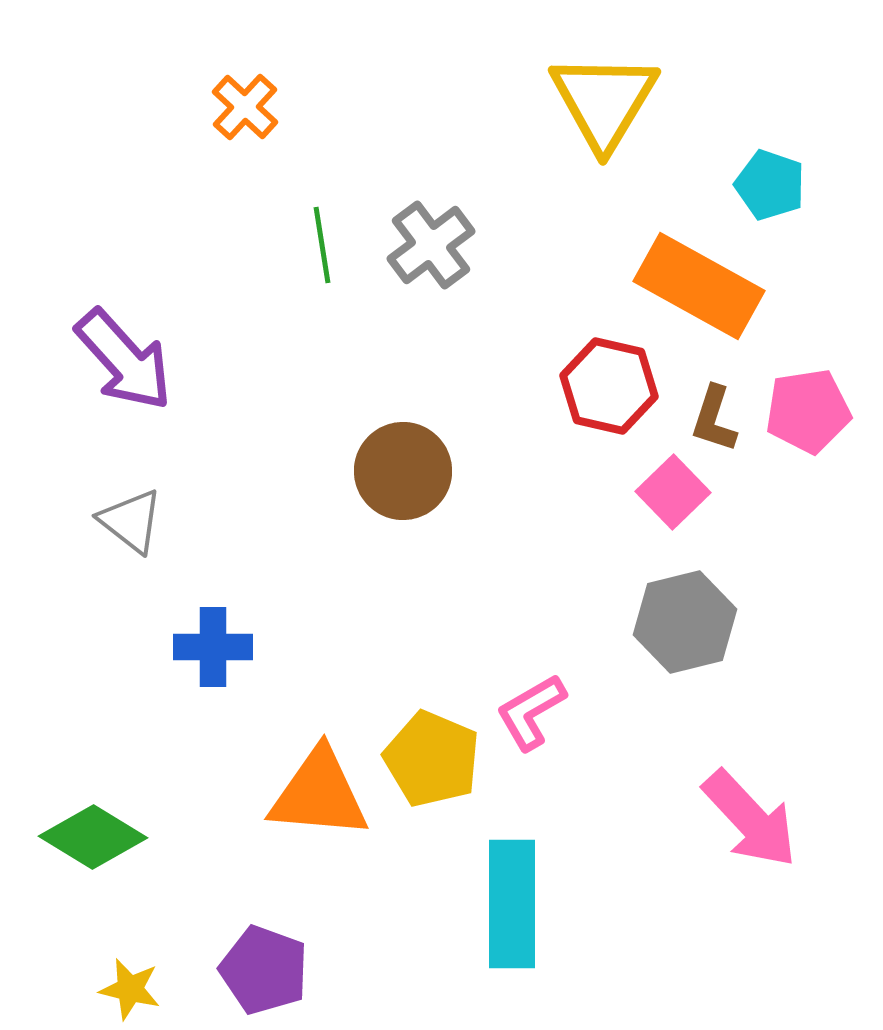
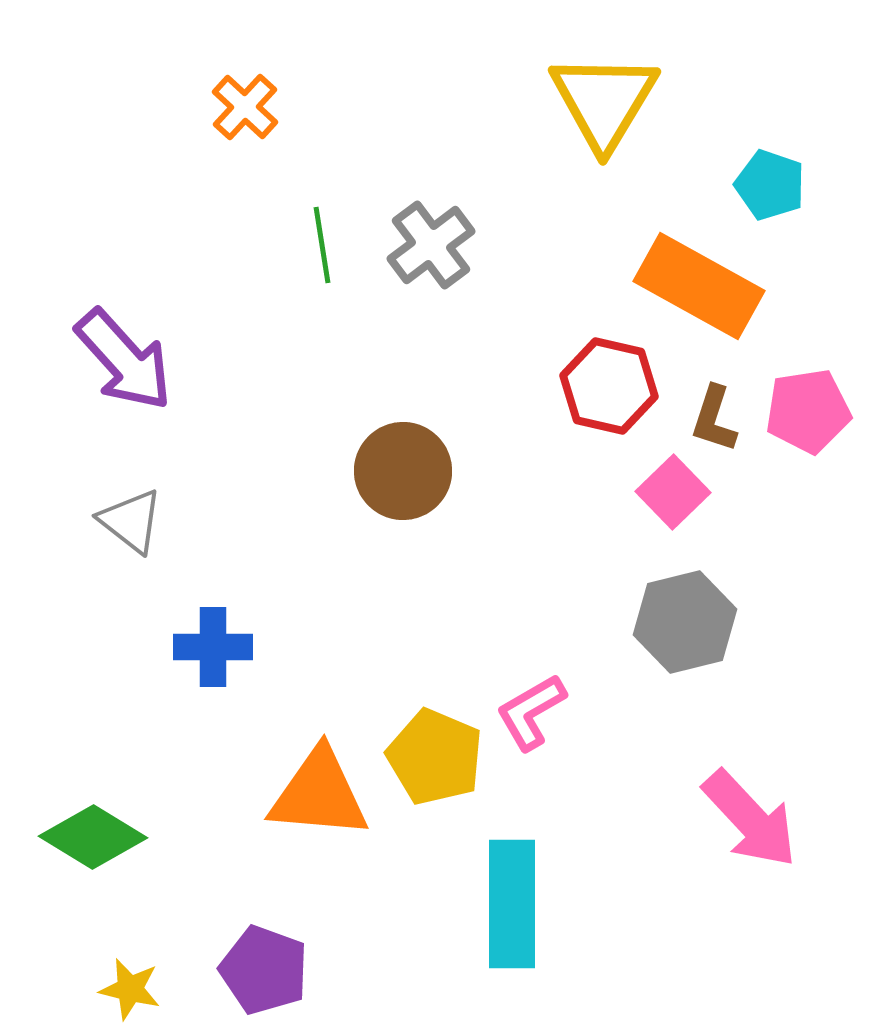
yellow pentagon: moved 3 px right, 2 px up
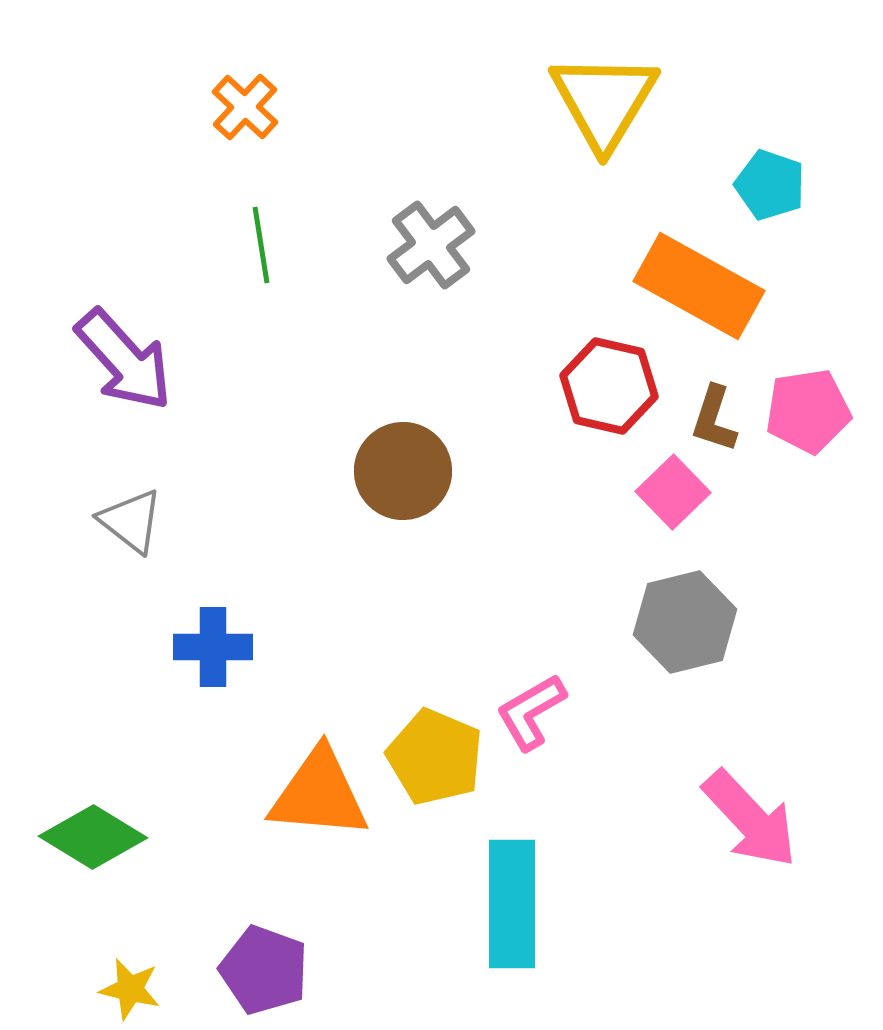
green line: moved 61 px left
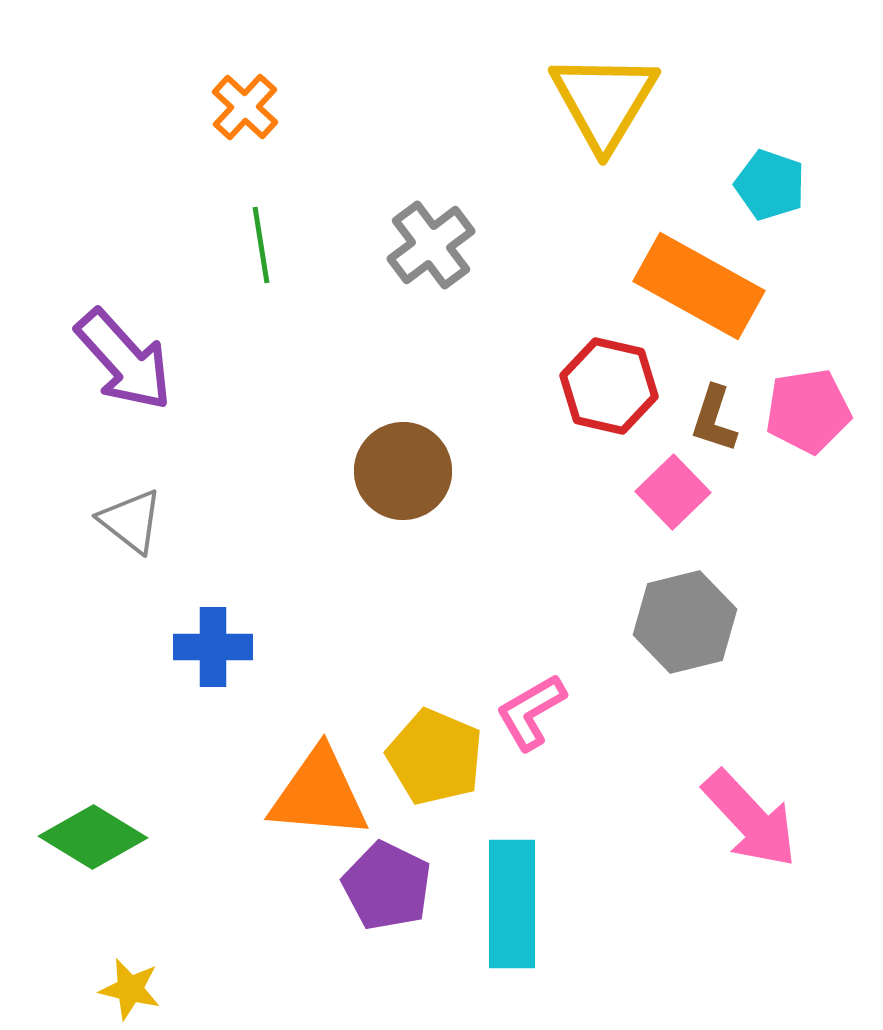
purple pentagon: moved 123 px right, 84 px up; rotated 6 degrees clockwise
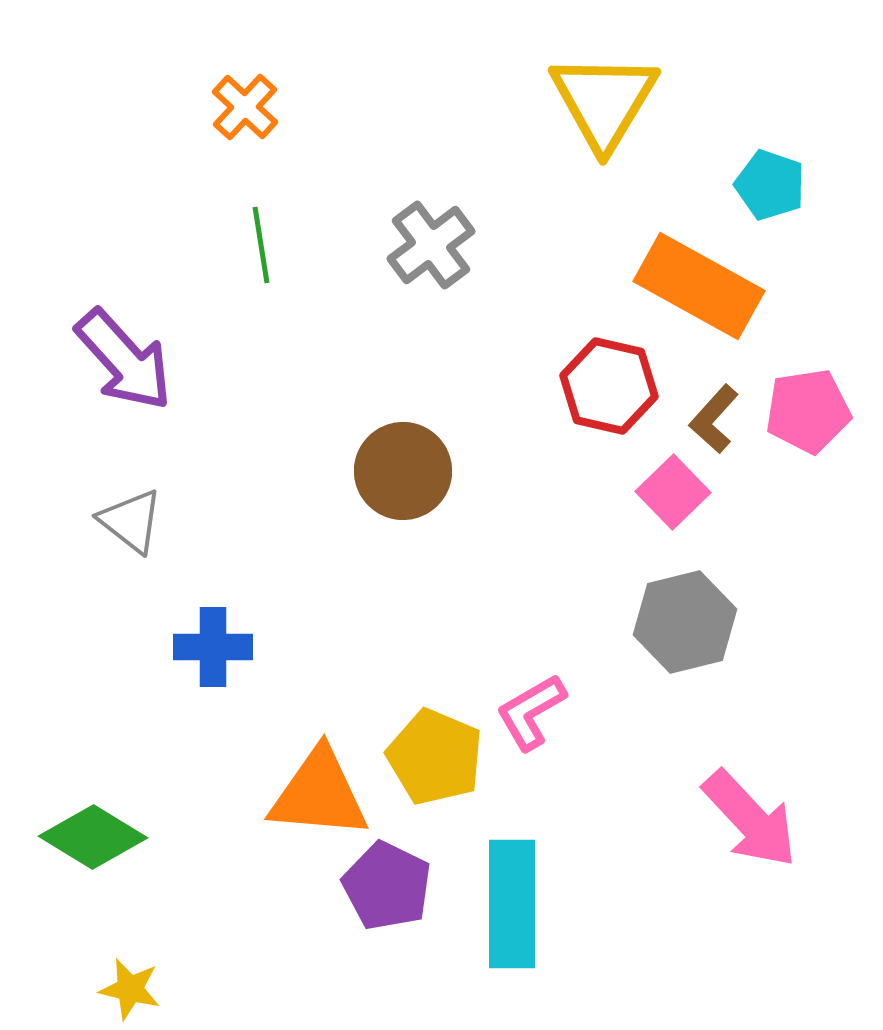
brown L-shape: rotated 24 degrees clockwise
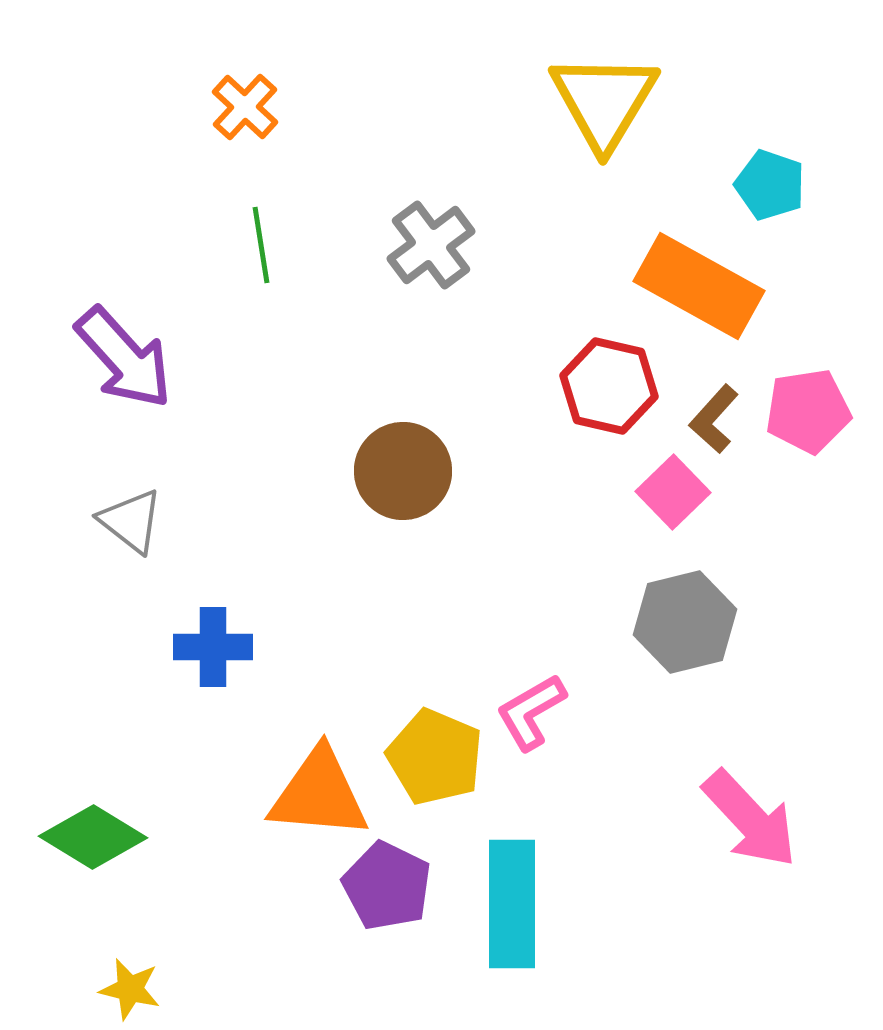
purple arrow: moved 2 px up
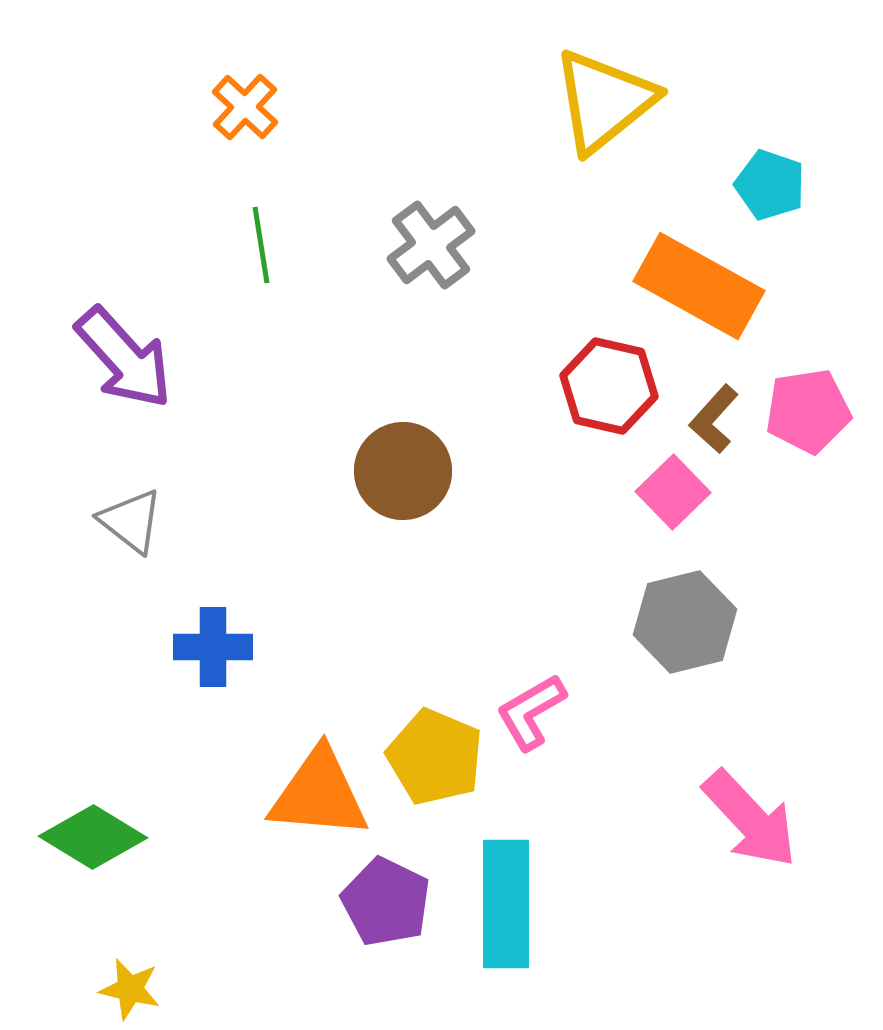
yellow triangle: rotated 20 degrees clockwise
purple pentagon: moved 1 px left, 16 px down
cyan rectangle: moved 6 px left
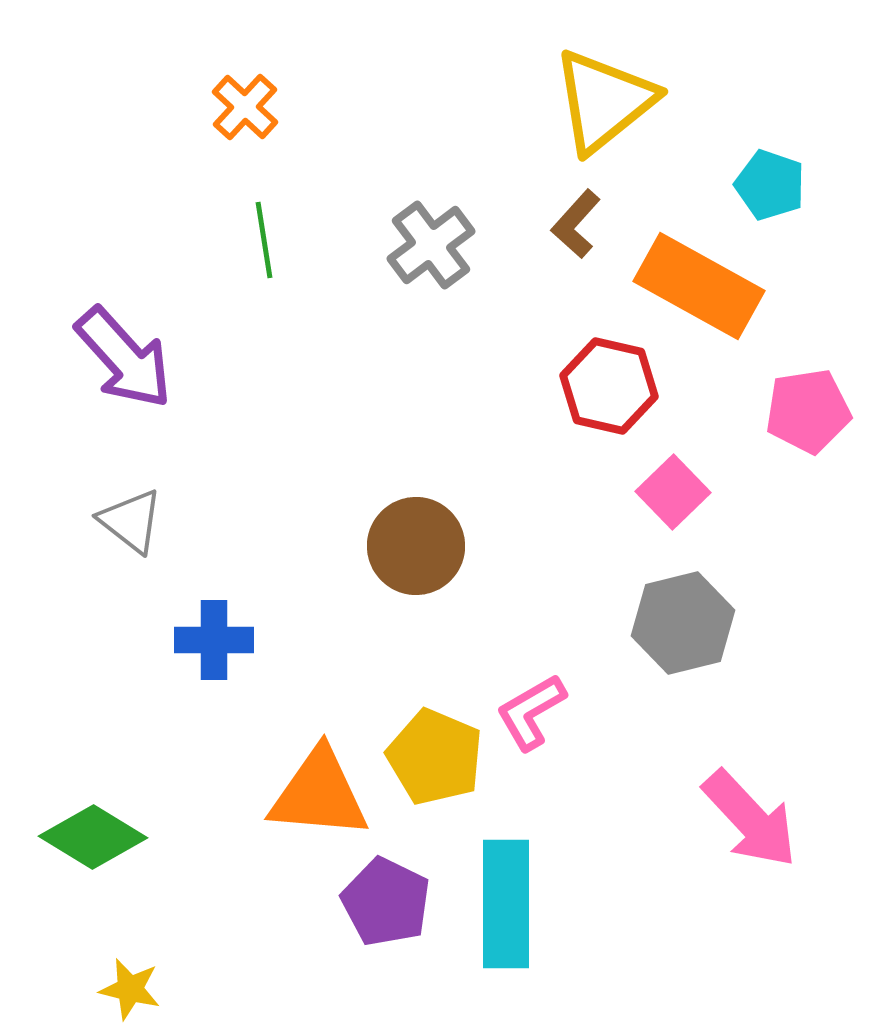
green line: moved 3 px right, 5 px up
brown L-shape: moved 138 px left, 195 px up
brown circle: moved 13 px right, 75 px down
gray hexagon: moved 2 px left, 1 px down
blue cross: moved 1 px right, 7 px up
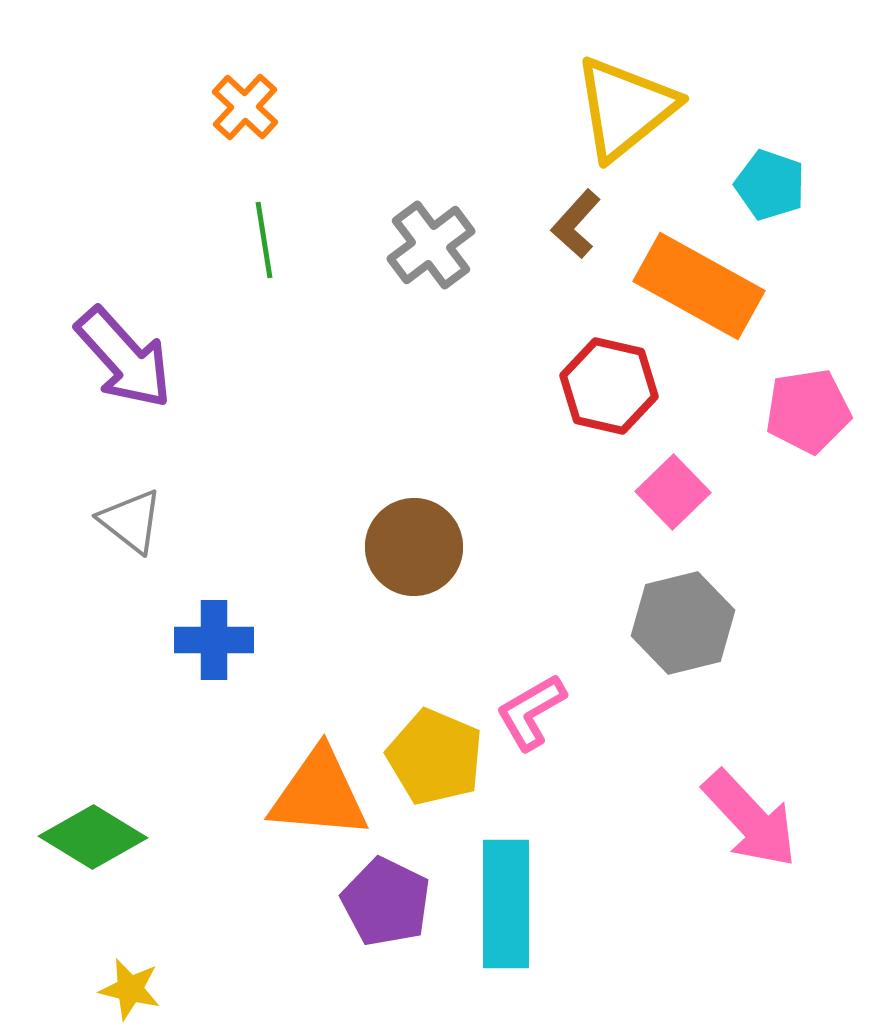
yellow triangle: moved 21 px right, 7 px down
brown circle: moved 2 px left, 1 px down
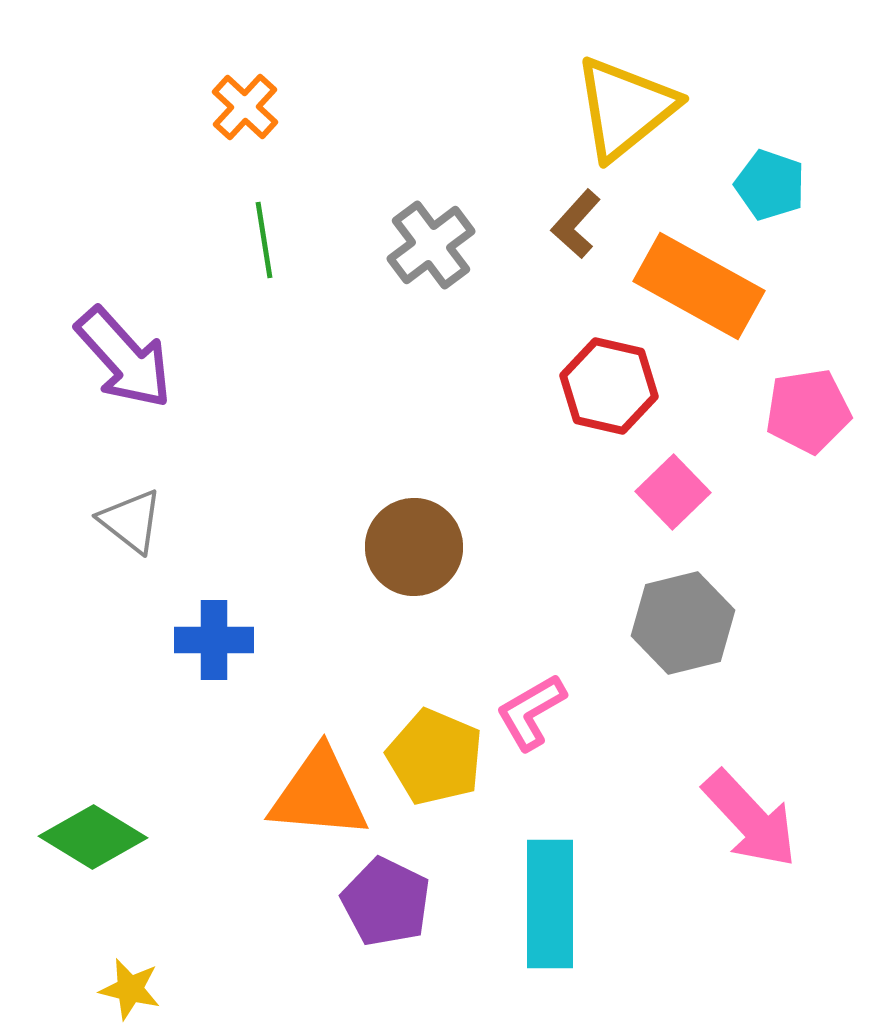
cyan rectangle: moved 44 px right
